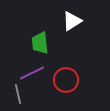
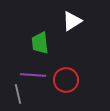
purple line: moved 1 px right, 2 px down; rotated 30 degrees clockwise
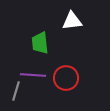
white triangle: rotated 25 degrees clockwise
red circle: moved 2 px up
gray line: moved 2 px left, 3 px up; rotated 30 degrees clockwise
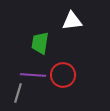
green trapezoid: rotated 15 degrees clockwise
red circle: moved 3 px left, 3 px up
gray line: moved 2 px right, 2 px down
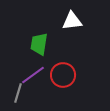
green trapezoid: moved 1 px left, 1 px down
purple line: rotated 40 degrees counterclockwise
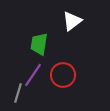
white triangle: rotated 30 degrees counterclockwise
purple line: rotated 20 degrees counterclockwise
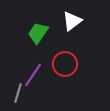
green trapezoid: moved 1 px left, 11 px up; rotated 25 degrees clockwise
red circle: moved 2 px right, 11 px up
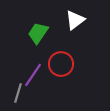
white triangle: moved 3 px right, 1 px up
red circle: moved 4 px left
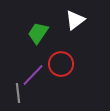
purple line: rotated 10 degrees clockwise
gray line: rotated 24 degrees counterclockwise
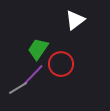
green trapezoid: moved 16 px down
gray line: moved 5 px up; rotated 66 degrees clockwise
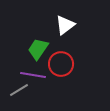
white triangle: moved 10 px left, 5 px down
purple line: rotated 55 degrees clockwise
gray line: moved 1 px right, 2 px down
